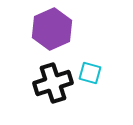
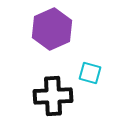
black cross: moved 13 px down; rotated 15 degrees clockwise
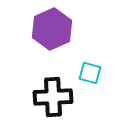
black cross: moved 1 px down
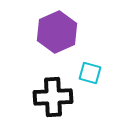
purple hexagon: moved 5 px right, 3 px down
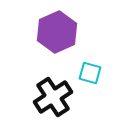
black cross: rotated 30 degrees counterclockwise
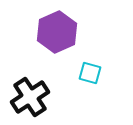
black cross: moved 23 px left
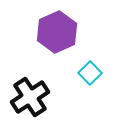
cyan square: rotated 30 degrees clockwise
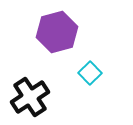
purple hexagon: rotated 9 degrees clockwise
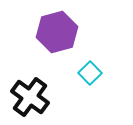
black cross: rotated 21 degrees counterclockwise
